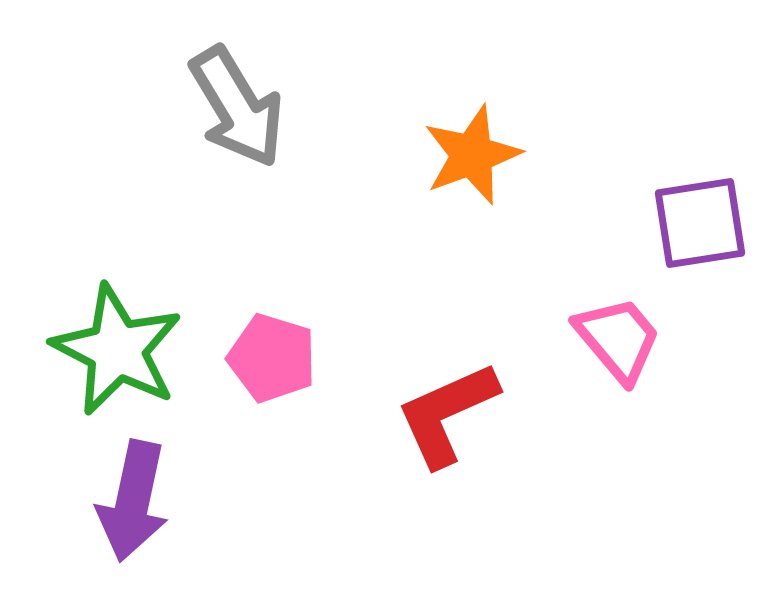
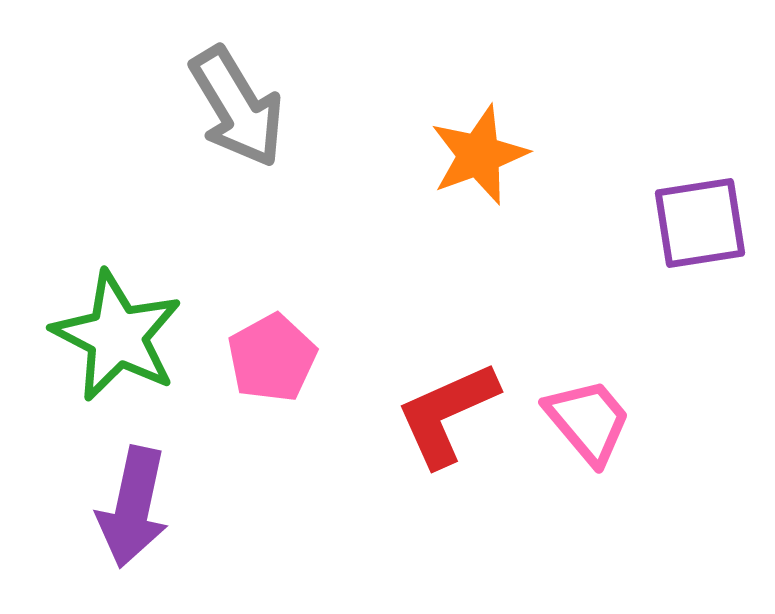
orange star: moved 7 px right
pink trapezoid: moved 30 px left, 82 px down
green star: moved 14 px up
pink pentagon: rotated 26 degrees clockwise
purple arrow: moved 6 px down
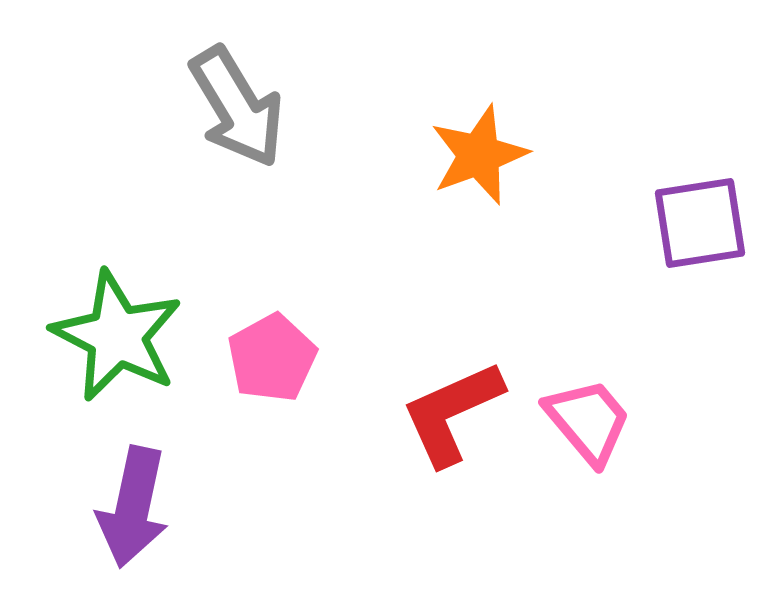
red L-shape: moved 5 px right, 1 px up
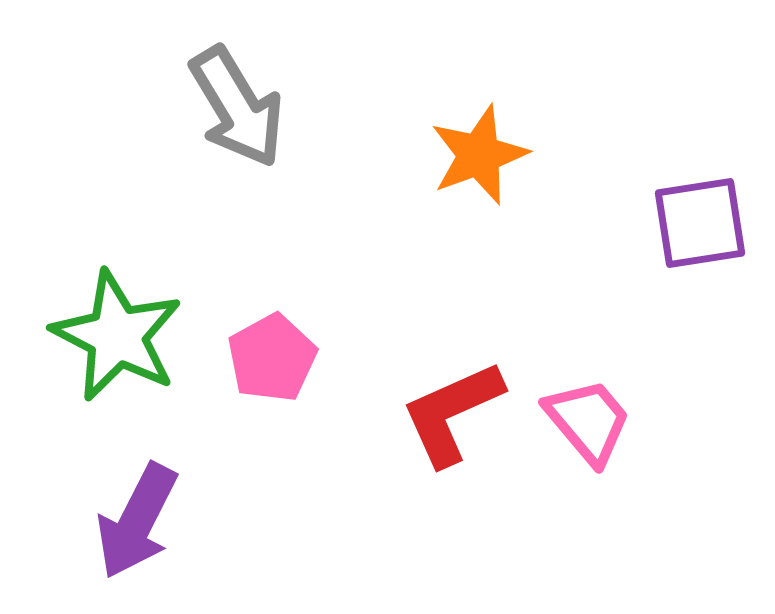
purple arrow: moved 4 px right, 14 px down; rotated 15 degrees clockwise
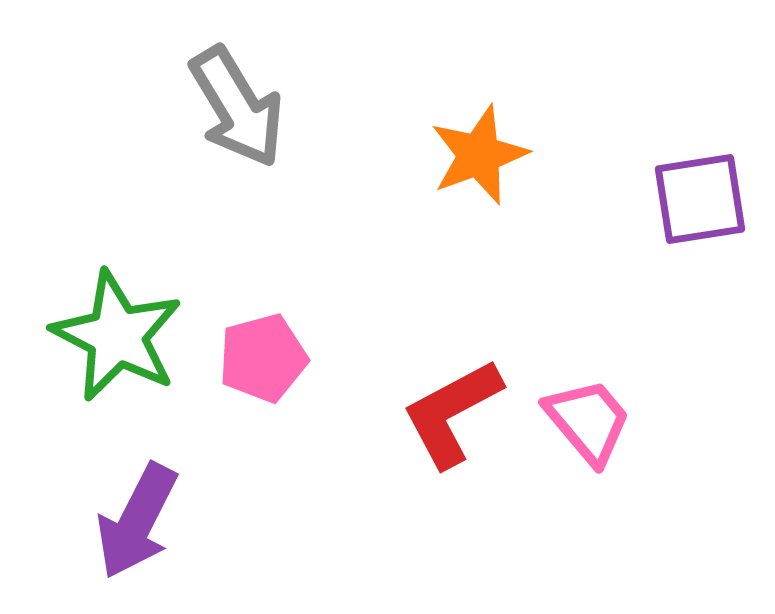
purple square: moved 24 px up
pink pentagon: moved 9 px left; rotated 14 degrees clockwise
red L-shape: rotated 4 degrees counterclockwise
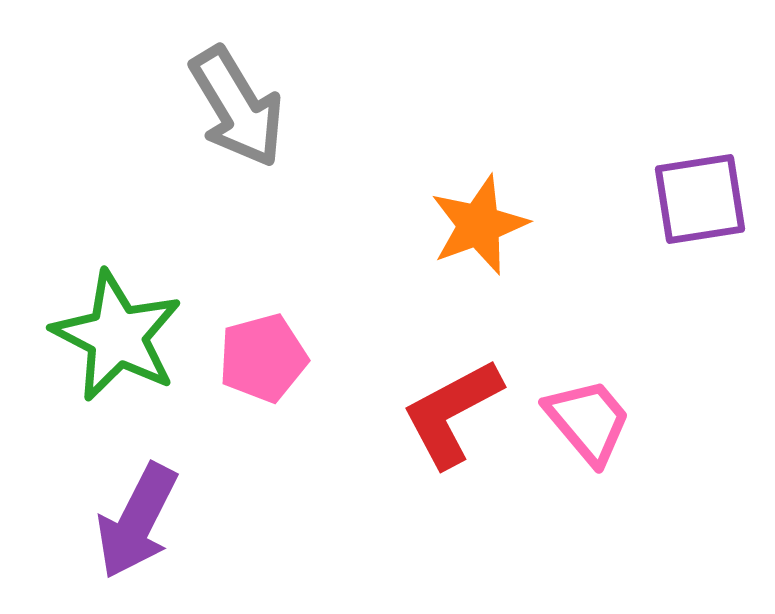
orange star: moved 70 px down
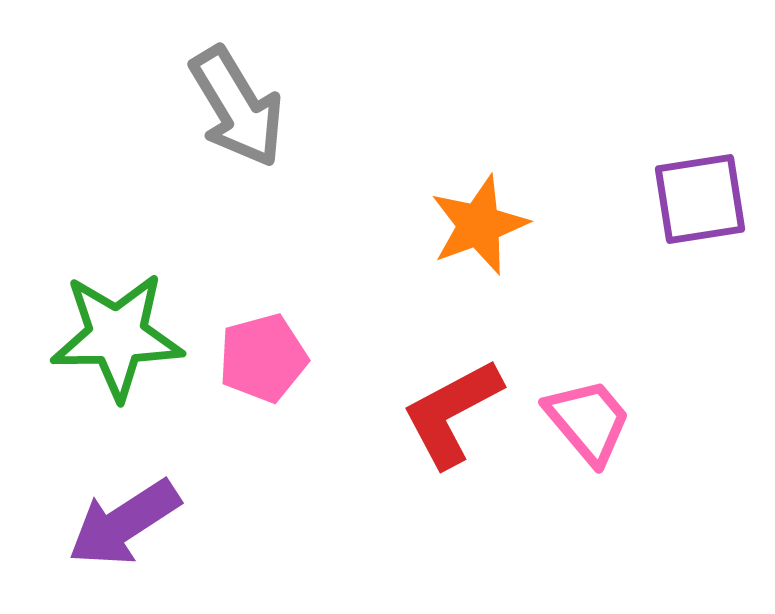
green star: rotated 28 degrees counterclockwise
purple arrow: moved 13 px left, 2 px down; rotated 30 degrees clockwise
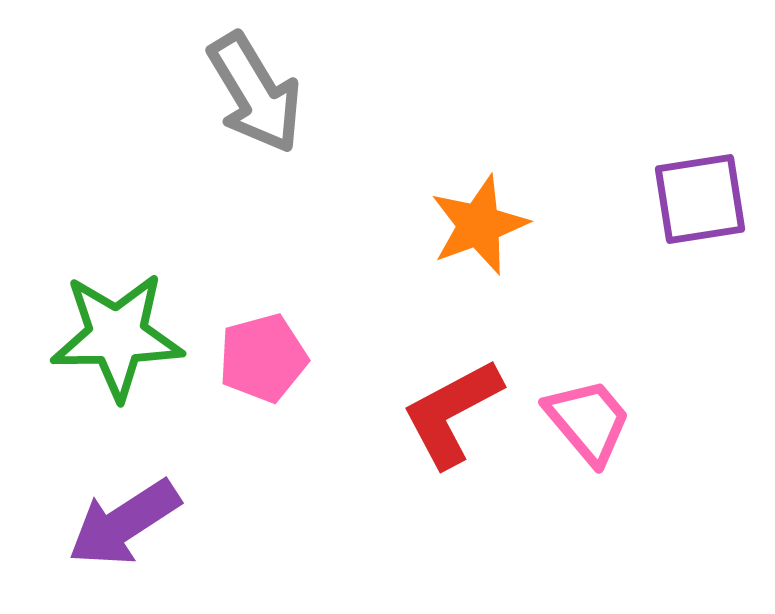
gray arrow: moved 18 px right, 14 px up
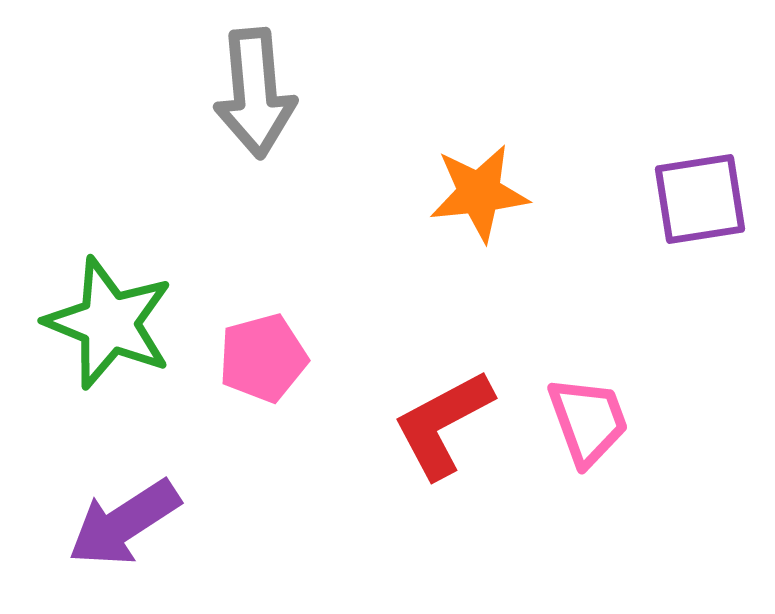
gray arrow: rotated 26 degrees clockwise
orange star: moved 32 px up; rotated 14 degrees clockwise
green star: moved 8 px left, 13 px up; rotated 23 degrees clockwise
red L-shape: moved 9 px left, 11 px down
pink trapezoid: rotated 20 degrees clockwise
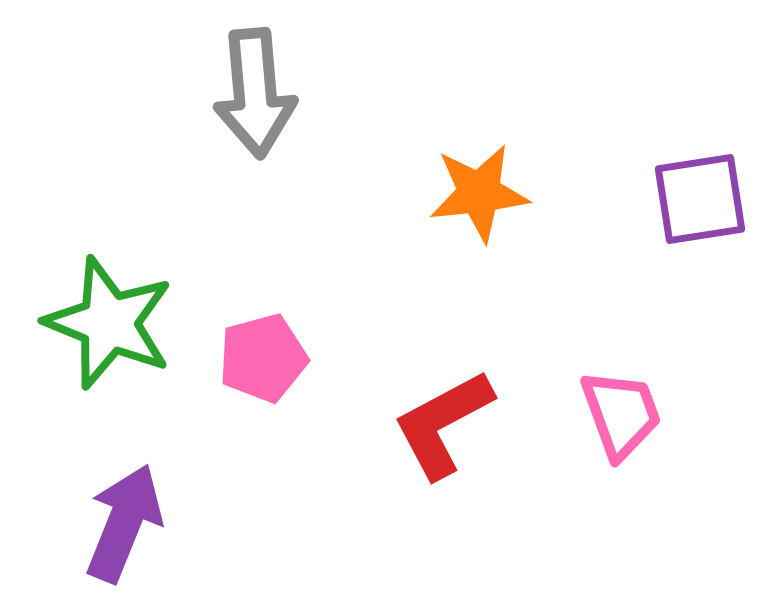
pink trapezoid: moved 33 px right, 7 px up
purple arrow: rotated 145 degrees clockwise
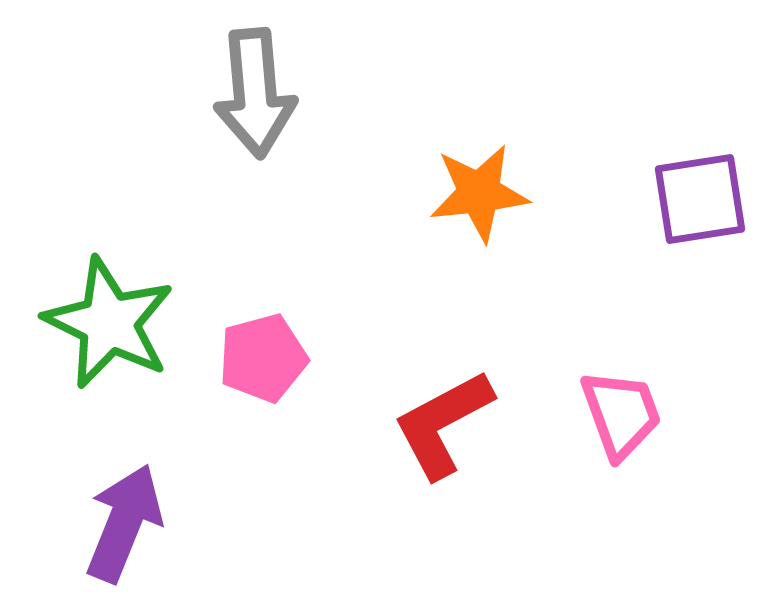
green star: rotated 4 degrees clockwise
